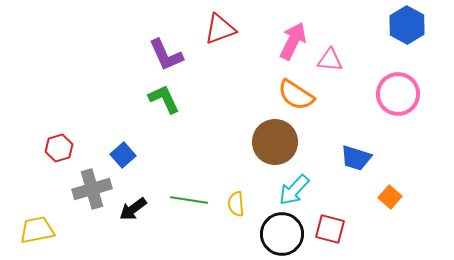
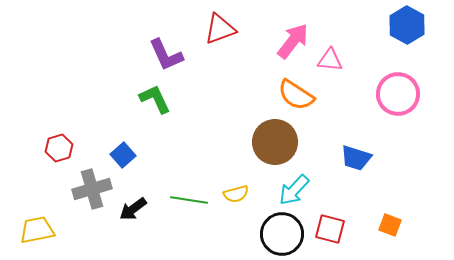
pink arrow: rotated 12 degrees clockwise
green L-shape: moved 9 px left
orange square: moved 28 px down; rotated 20 degrees counterclockwise
yellow semicircle: moved 10 px up; rotated 100 degrees counterclockwise
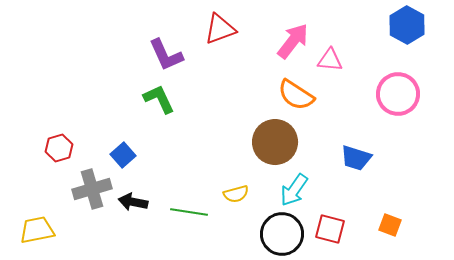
green L-shape: moved 4 px right
cyan arrow: rotated 8 degrees counterclockwise
green line: moved 12 px down
black arrow: moved 7 px up; rotated 48 degrees clockwise
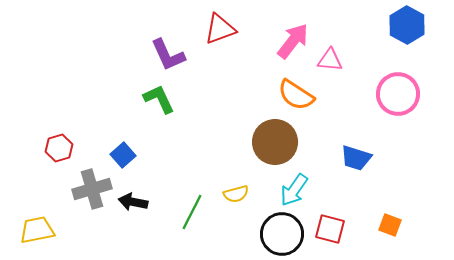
purple L-shape: moved 2 px right
green line: moved 3 px right; rotated 72 degrees counterclockwise
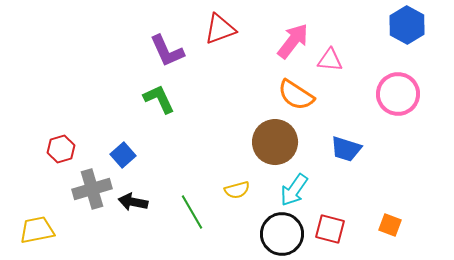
purple L-shape: moved 1 px left, 4 px up
red hexagon: moved 2 px right, 1 px down
blue trapezoid: moved 10 px left, 9 px up
yellow semicircle: moved 1 px right, 4 px up
green line: rotated 57 degrees counterclockwise
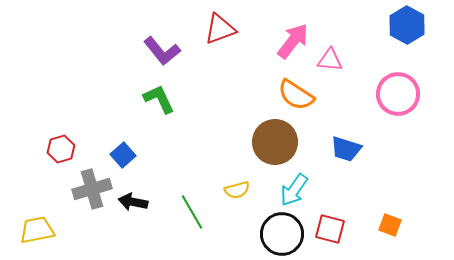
purple L-shape: moved 5 px left; rotated 15 degrees counterclockwise
